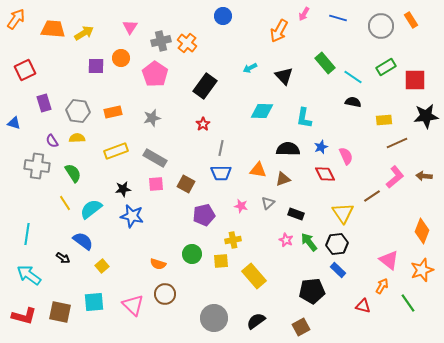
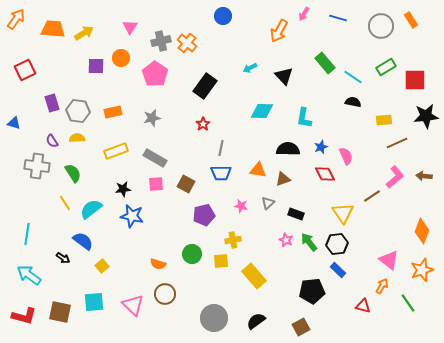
purple rectangle at (44, 103): moved 8 px right
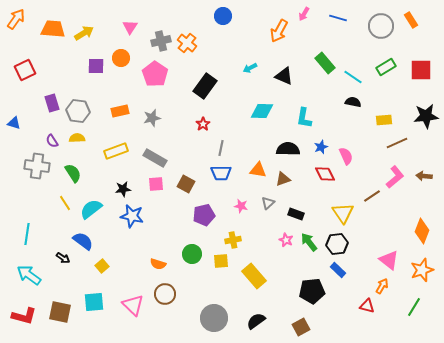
black triangle at (284, 76): rotated 24 degrees counterclockwise
red square at (415, 80): moved 6 px right, 10 px up
orange rectangle at (113, 112): moved 7 px right, 1 px up
green line at (408, 303): moved 6 px right, 4 px down; rotated 66 degrees clockwise
red triangle at (363, 306): moved 4 px right
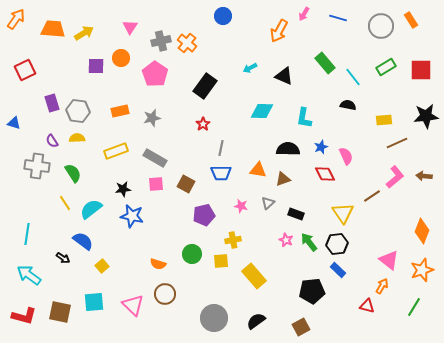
cyan line at (353, 77): rotated 18 degrees clockwise
black semicircle at (353, 102): moved 5 px left, 3 px down
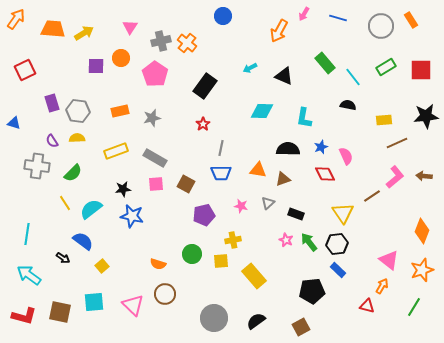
green semicircle at (73, 173): rotated 78 degrees clockwise
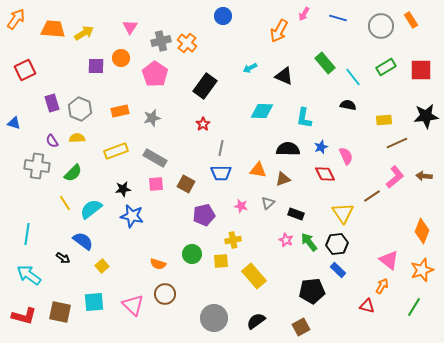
gray hexagon at (78, 111): moved 2 px right, 2 px up; rotated 15 degrees clockwise
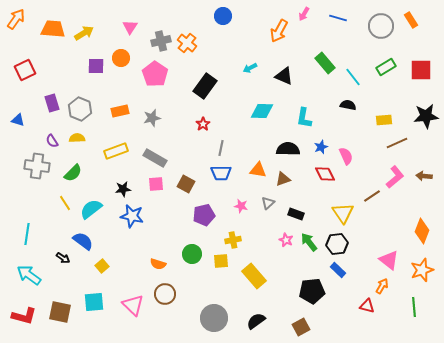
blue triangle at (14, 123): moved 4 px right, 3 px up
green line at (414, 307): rotated 36 degrees counterclockwise
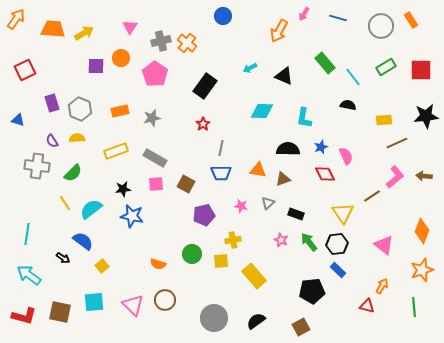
pink star at (286, 240): moved 5 px left
pink triangle at (389, 260): moved 5 px left, 15 px up
brown circle at (165, 294): moved 6 px down
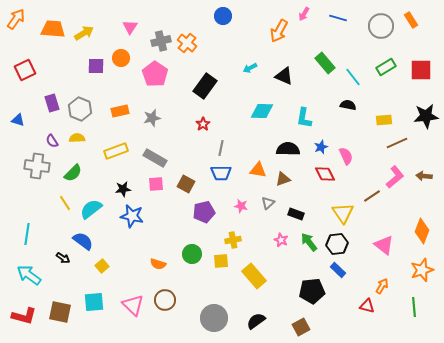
purple pentagon at (204, 215): moved 3 px up
